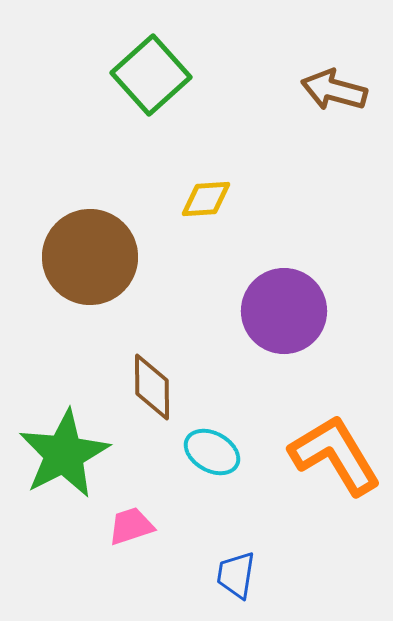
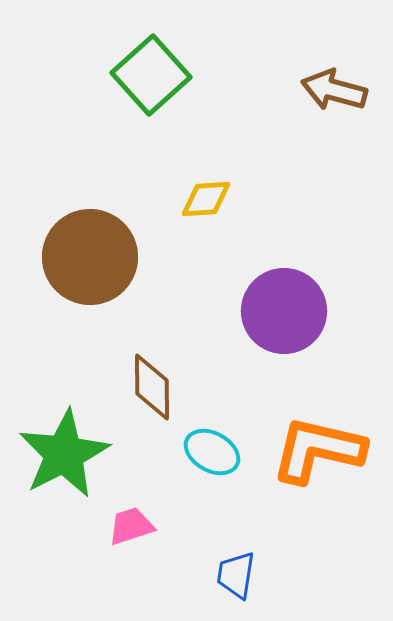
orange L-shape: moved 17 px left, 5 px up; rotated 46 degrees counterclockwise
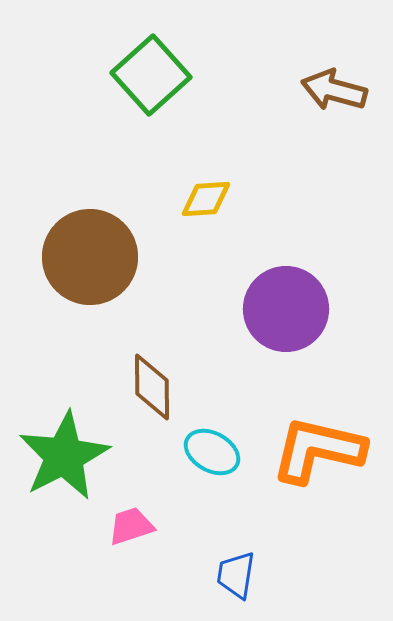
purple circle: moved 2 px right, 2 px up
green star: moved 2 px down
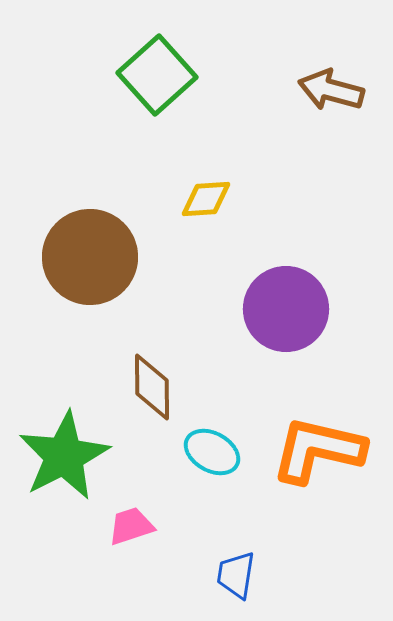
green square: moved 6 px right
brown arrow: moved 3 px left
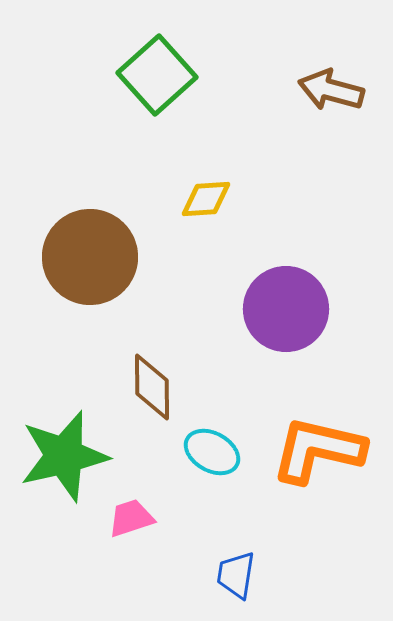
green star: rotated 14 degrees clockwise
pink trapezoid: moved 8 px up
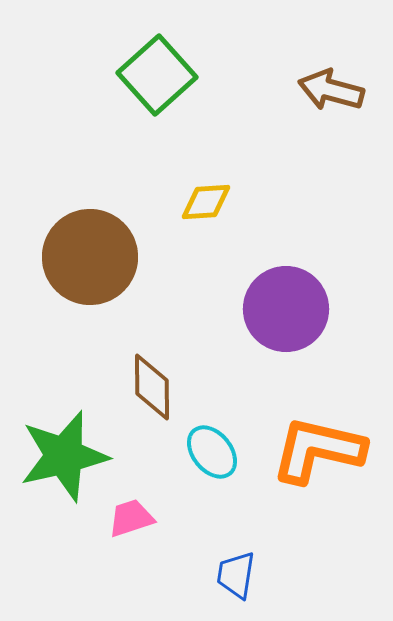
yellow diamond: moved 3 px down
cyan ellipse: rotated 22 degrees clockwise
